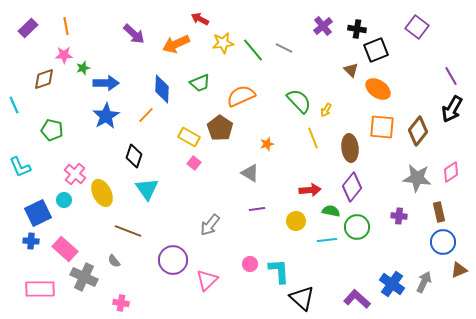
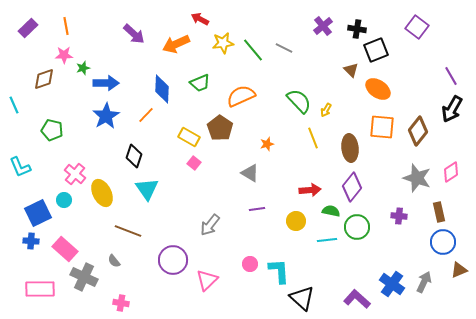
gray star at (417, 178): rotated 12 degrees clockwise
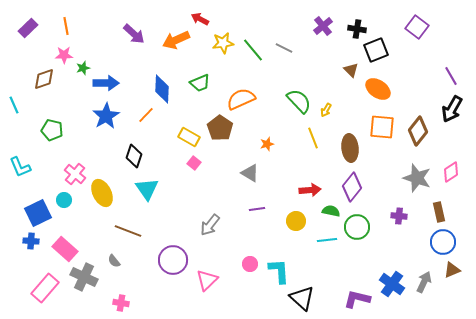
orange arrow at (176, 44): moved 4 px up
orange semicircle at (241, 96): moved 3 px down
brown triangle at (459, 270): moved 7 px left
pink rectangle at (40, 289): moved 5 px right, 1 px up; rotated 48 degrees counterclockwise
purple L-shape at (357, 299): rotated 28 degrees counterclockwise
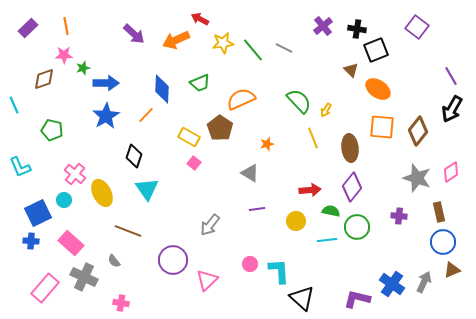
pink rectangle at (65, 249): moved 6 px right, 6 px up
